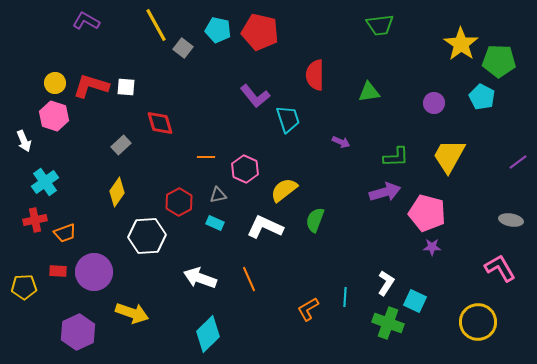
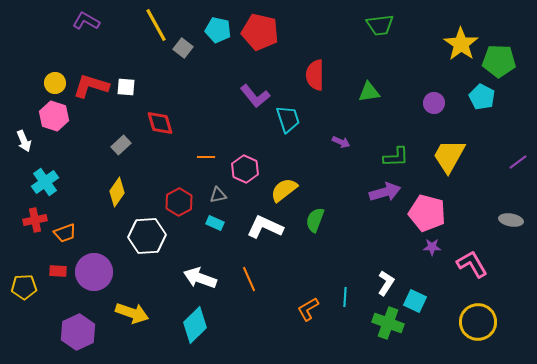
pink L-shape at (500, 268): moved 28 px left, 4 px up
cyan diamond at (208, 334): moved 13 px left, 9 px up
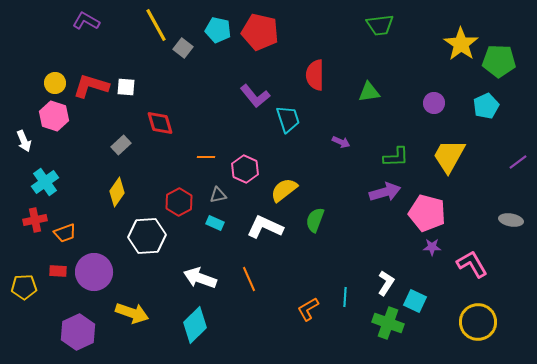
cyan pentagon at (482, 97): moved 4 px right, 9 px down; rotated 20 degrees clockwise
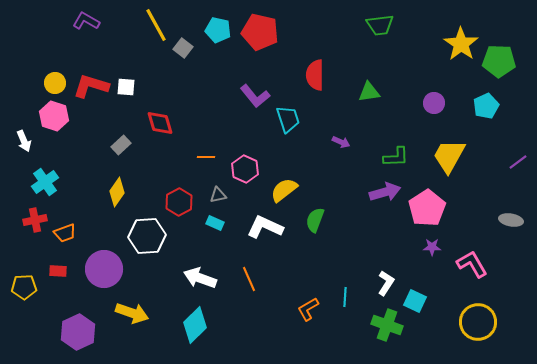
pink pentagon at (427, 213): moved 5 px up; rotated 24 degrees clockwise
purple circle at (94, 272): moved 10 px right, 3 px up
green cross at (388, 323): moved 1 px left, 2 px down
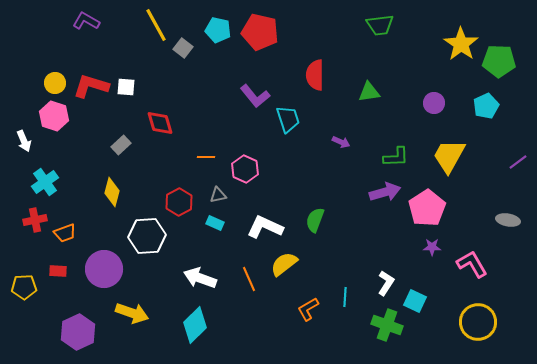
yellow semicircle at (284, 190): moved 74 px down
yellow diamond at (117, 192): moved 5 px left; rotated 20 degrees counterclockwise
gray ellipse at (511, 220): moved 3 px left
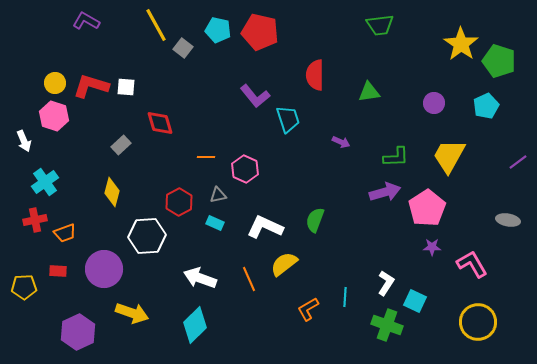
green pentagon at (499, 61): rotated 16 degrees clockwise
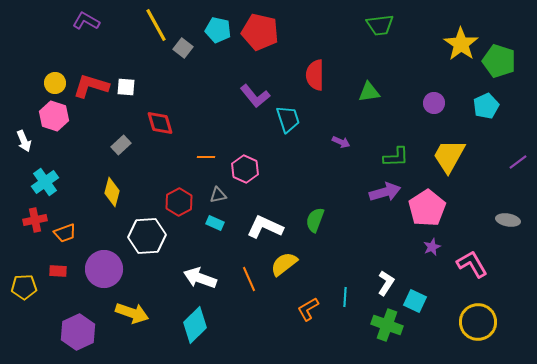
purple star at (432, 247): rotated 24 degrees counterclockwise
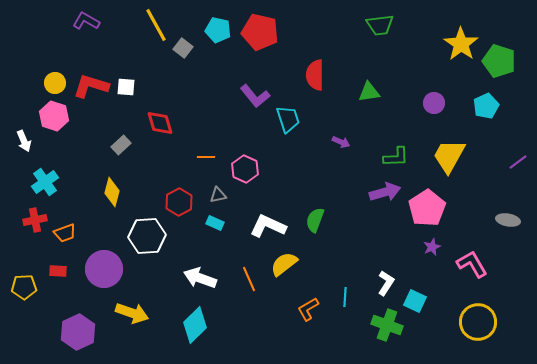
white L-shape at (265, 227): moved 3 px right, 1 px up
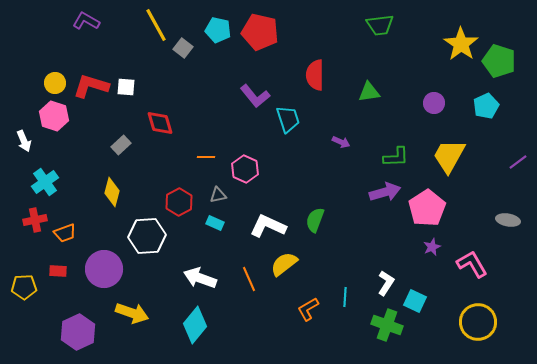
cyan diamond at (195, 325): rotated 6 degrees counterclockwise
